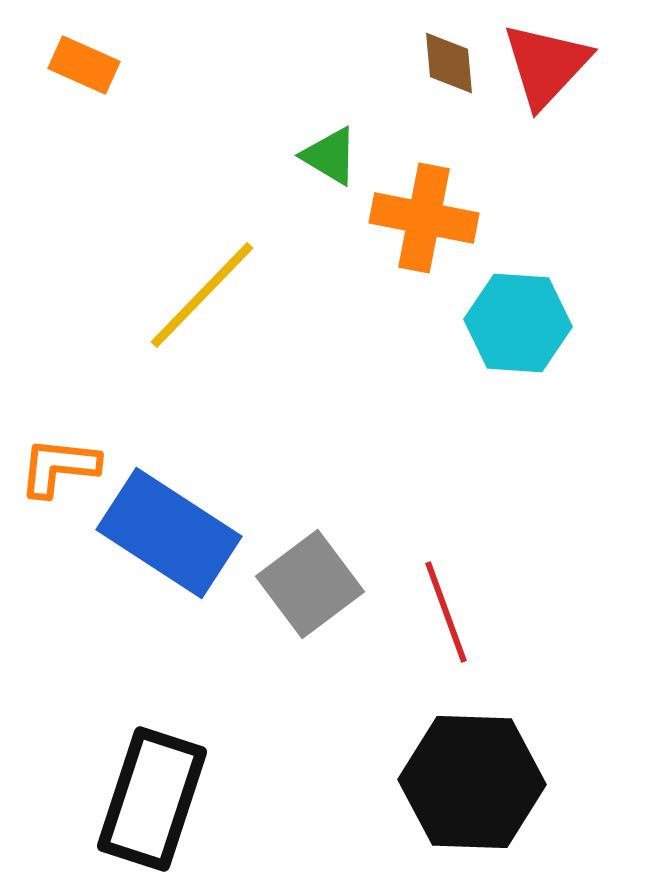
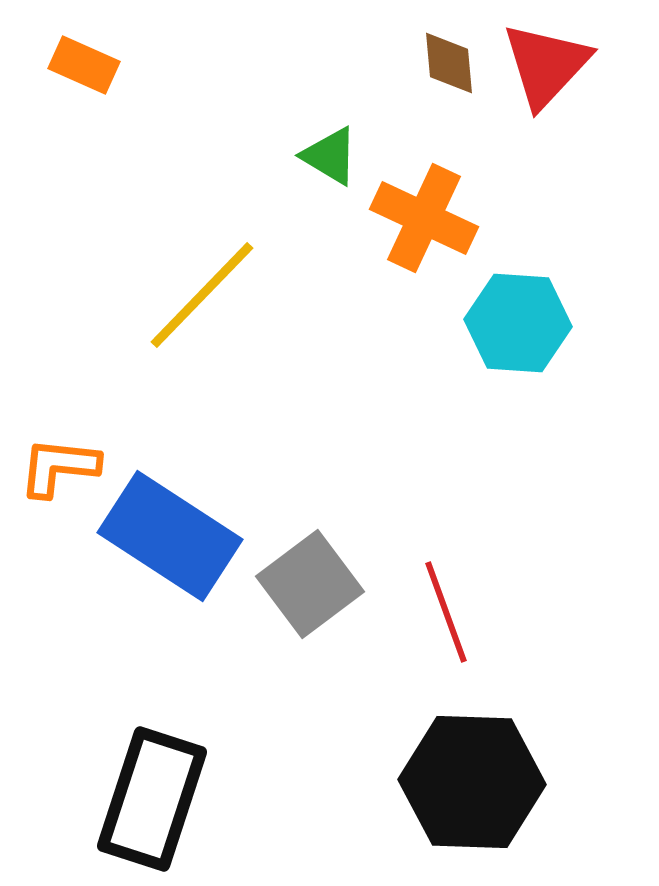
orange cross: rotated 14 degrees clockwise
blue rectangle: moved 1 px right, 3 px down
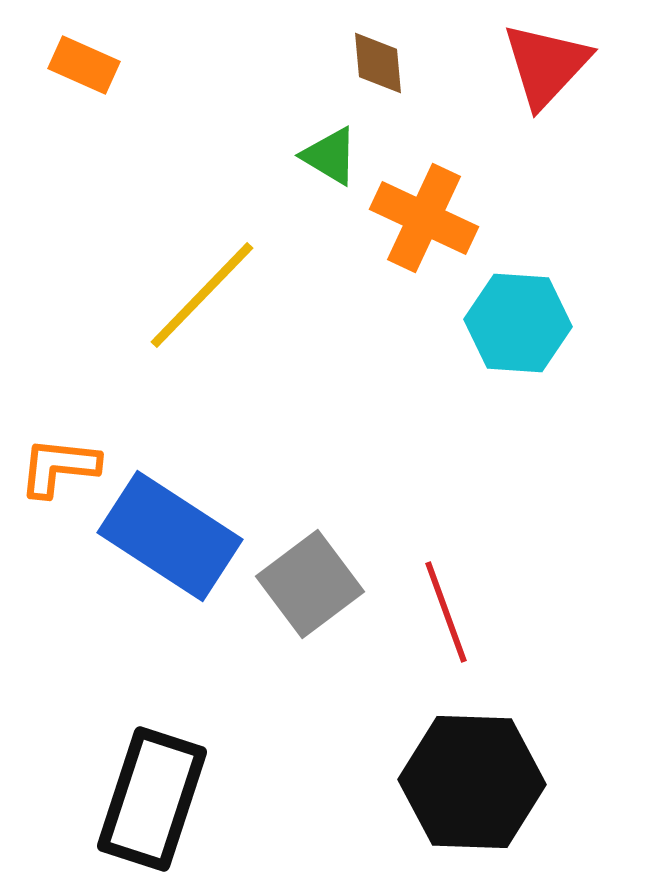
brown diamond: moved 71 px left
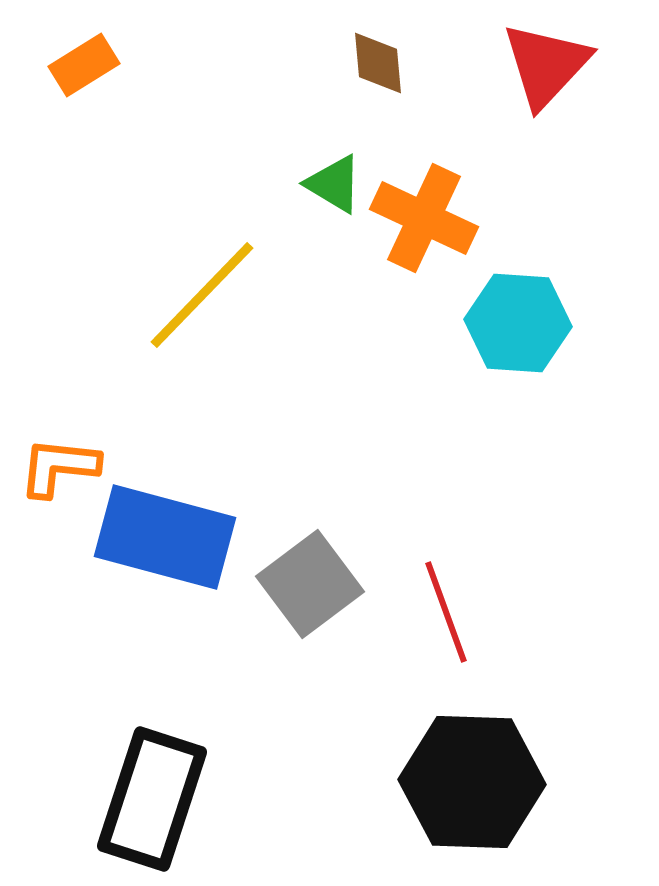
orange rectangle: rotated 56 degrees counterclockwise
green triangle: moved 4 px right, 28 px down
blue rectangle: moved 5 px left, 1 px down; rotated 18 degrees counterclockwise
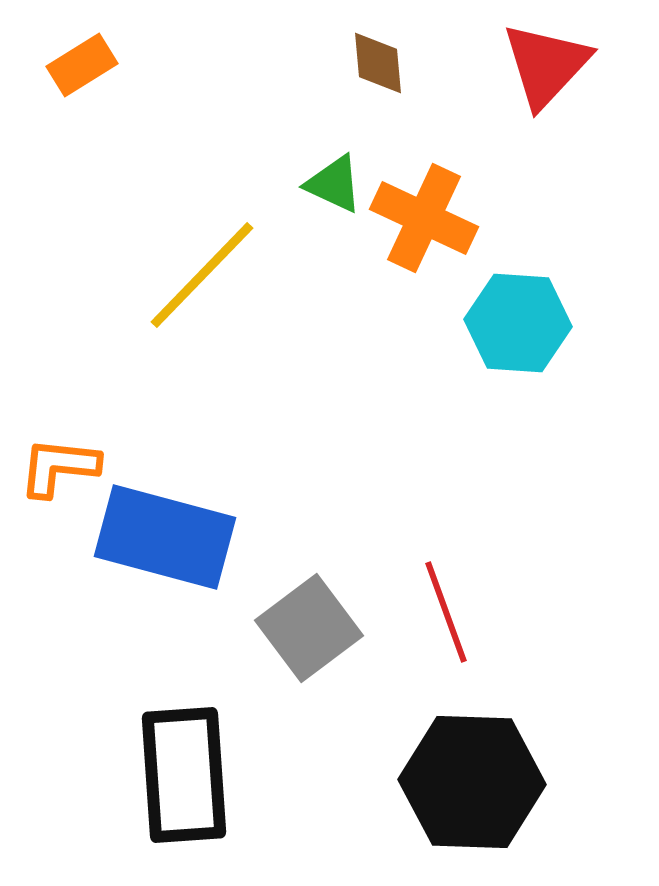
orange rectangle: moved 2 px left
green triangle: rotated 6 degrees counterclockwise
yellow line: moved 20 px up
gray square: moved 1 px left, 44 px down
black rectangle: moved 32 px right, 24 px up; rotated 22 degrees counterclockwise
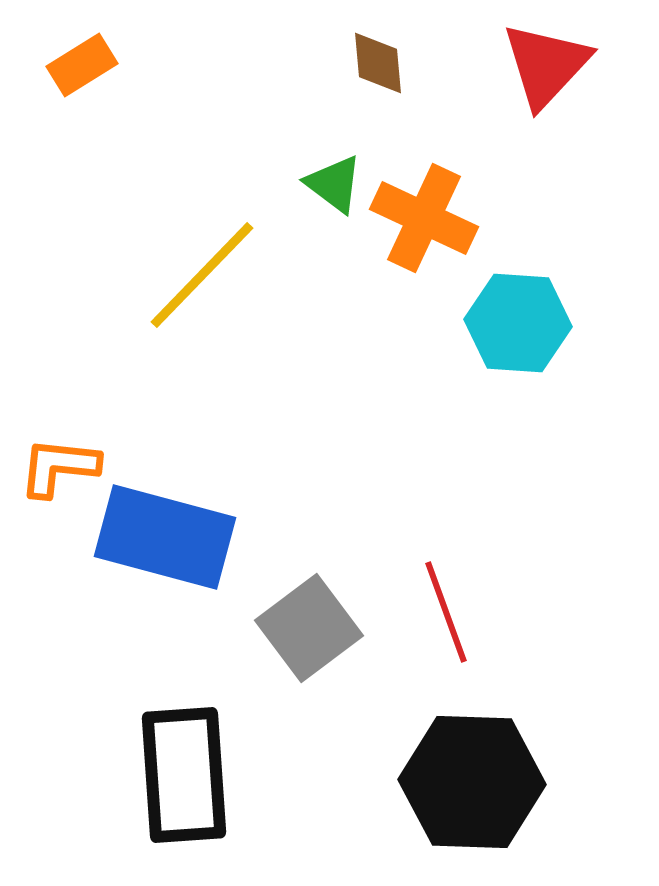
green triangle: rotated 12 degrees clockwise
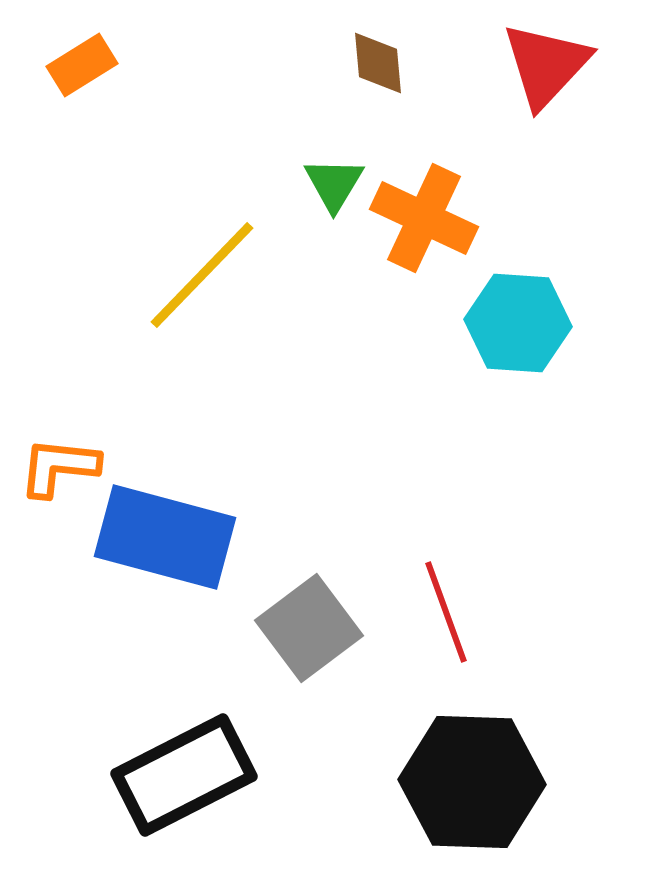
green triangle: rotated 24 degrees clockwise
black rectangle: rotated 67 degrees clockwise
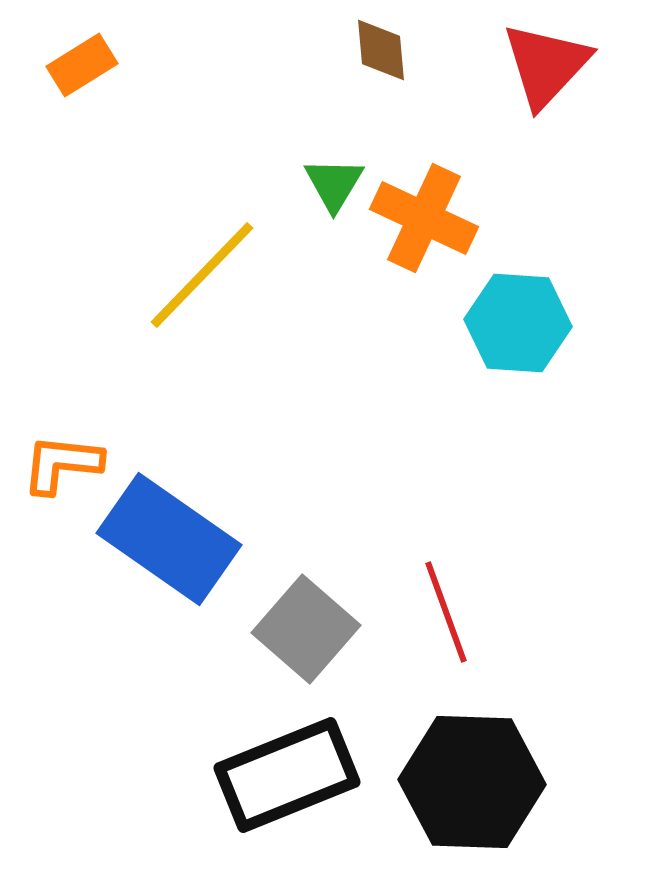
brown diamond: moved 3 px right, 13 px up
orange L-shape: moved 3 px right, 3 px up
blue rectangle: moved 4 px right, 2 px down; rotated 20 degrees clockwise
gray square: moved 3 px left, 1 px down; rotated 12 degrees counterclockwise
black rectangle: moved 103 px right; rotated 5 degrees clockwise
